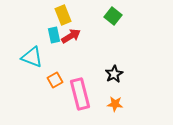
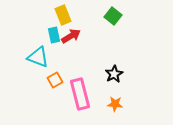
cyan triangle: moved 6 px right
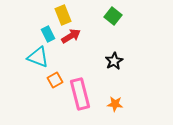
cyan rectangle: moved 6 px left, 1 px up; rotated 14 degrees counterclockwise
black star: moved 13 px up
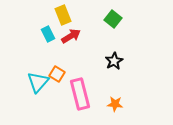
green square: moved 3 px down
cyan triangle: moved 25 px down; rotated 50 degrees clockwise
orange square: moved 2 px right, 6 px up; rotated 28 degrees counterclockwise
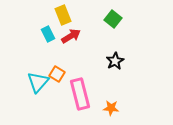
black star: moved 1 px right
orange star: moved 4 px left, 4 px down
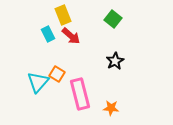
red arrow: rotated 72 degrees clockwise
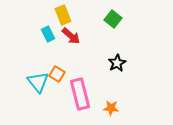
black star: moved 2 px right, 2 px down
cyan triangle: rotated 20 degrees counterclockwise
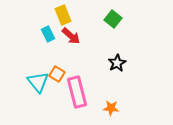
pink rectangle: moved 3 px left, 2 px up
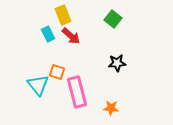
black star: rotated 24 degrees clockwise
orange square: moved 2 px up; rotated 14 degrees counterclockwise
cyan triangle: moved 3 px down
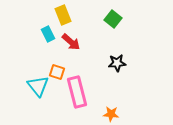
red arrow: moved 6 px down
cyan triangle: moved 1 px down
orange star: moved 6 px down
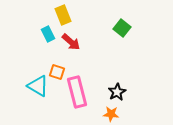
green square: moved 9 px right, 9 px down
black star: moved 29 px down; rotated 24 degrees counterclockwise
cyan triangle: rotated 20 degrees counterclockwise
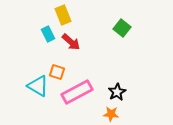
pink rectangle: rotated 76 degrees clockwise
